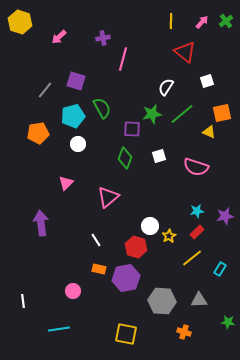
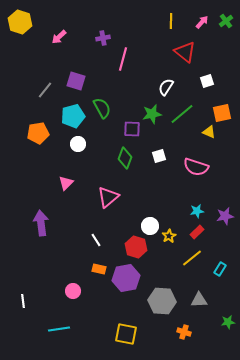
green star at (228, 322): rotated 16 degrees counterclockwise
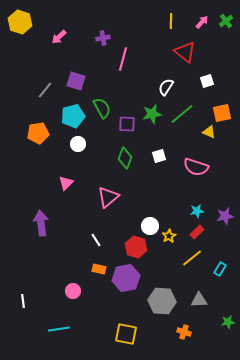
purple square at (132, 129): moved 5 px left, 5 px up
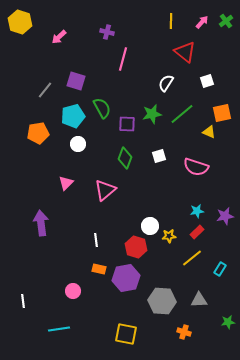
purple cross at (103, 38): moved 4 px right, 6 px up; rotated 24 degrees clockwise
white semicircle at (166, 87): moved 4 px up
pink triangle at (108, 197): moved 3 px left, 7 px up
yellow star at (169, 236): rotated 24 degrees clockwise
white line at (96, 240): rotated 24 degrees clockwise
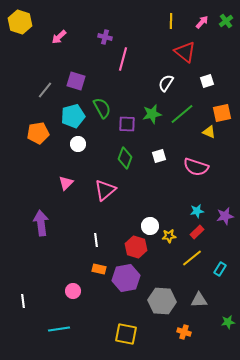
purple cross at (107, 32): moved 2 px left, 5 px down
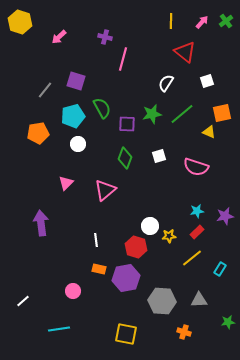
white line at (23, 301): rotated 56 degrees clockwise
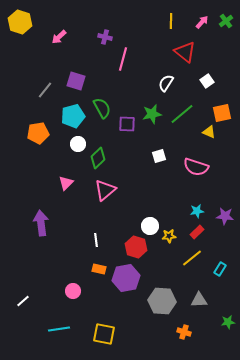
white square at (207, 81): rotated 16 degrees counterclockwise
green diamond at (125, 158): moved 27 px left; rotated 25 degrees clockwise
purple star at (225, 216): rotated 18 degrees clockwise
yellow square at (126, 334): moved 22 px left
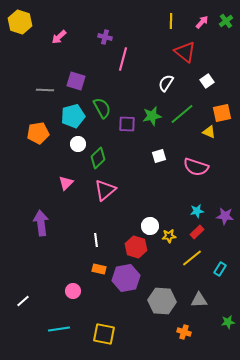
gray line at (45, 90): rotated 54 degrees clockwise
green star at (152, 114): moved 2 px down
